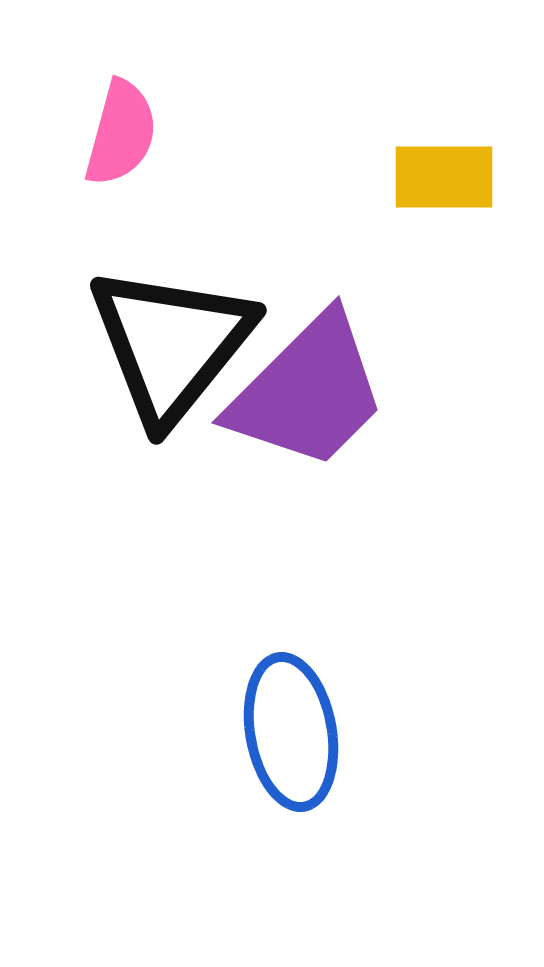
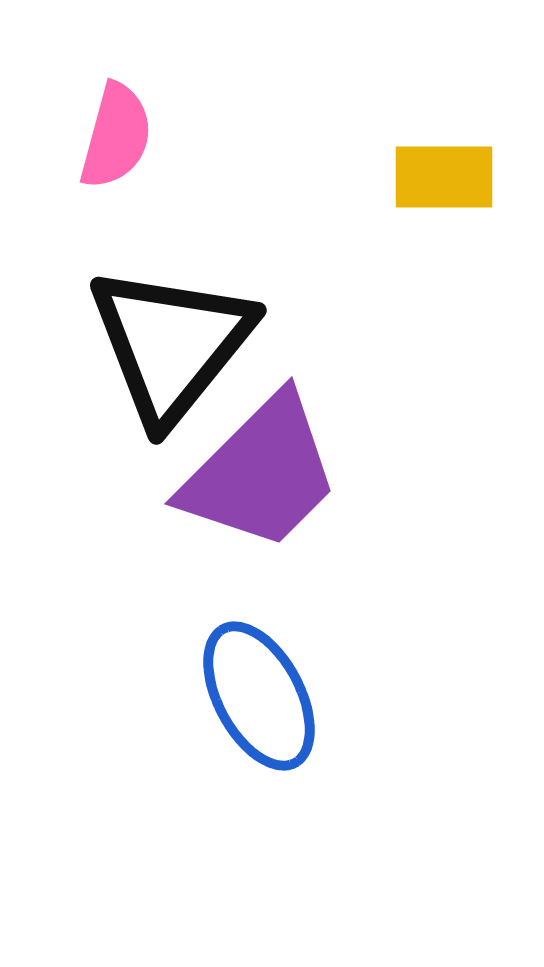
pink semicircle: moved 5 px left, 3 px down
purple trapezoid: moved 47 px left, 81 px down
blue ellipse: moved 32 px left, 36 px up; rotated 18 degrees counterclockwise
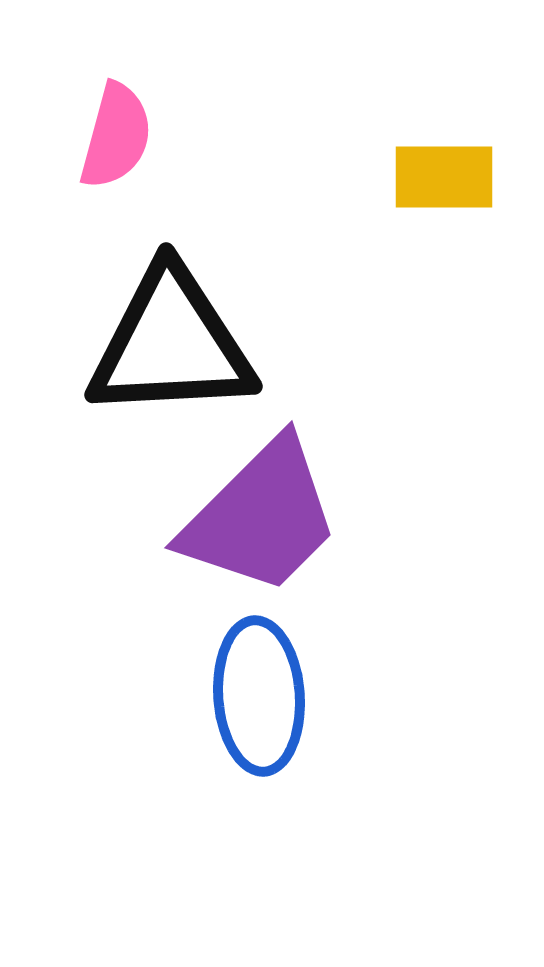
black triangle: rotated 48 degrees clockwise
purple trapezoid: moved 44 px down
blue ellipse: rotated 24 degrees clockwise
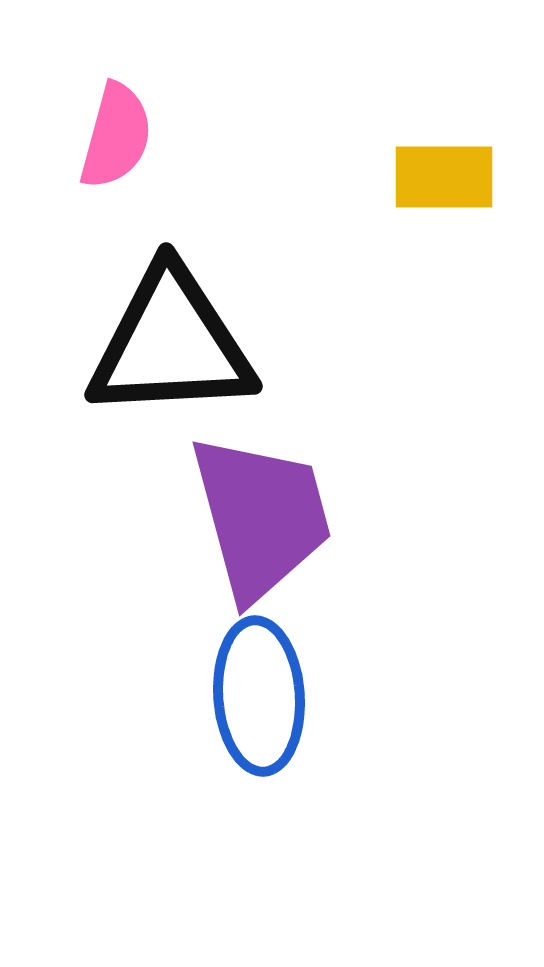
purple trapezoid: rotated 60 degrees counterclockwise
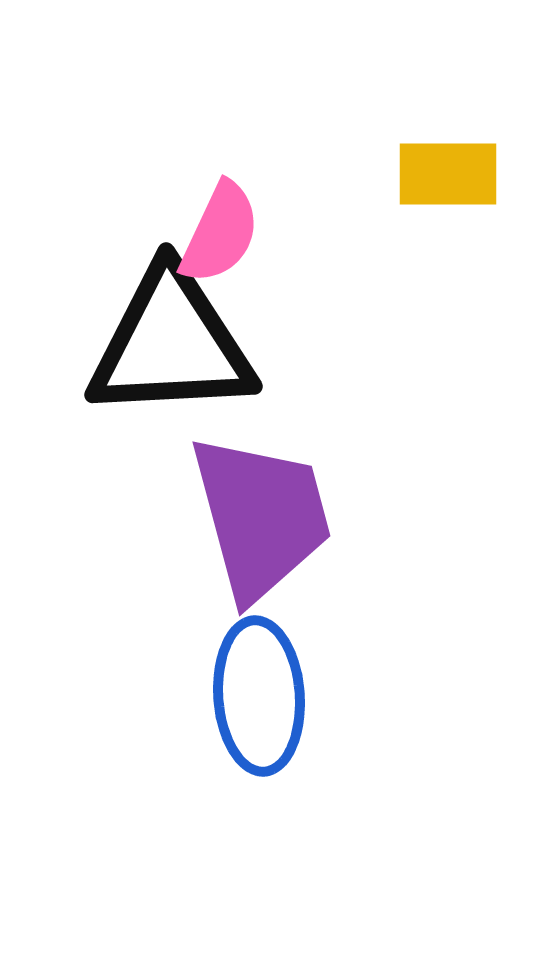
pink semicircle: moved 104 px right, 97 px down; rotated 10 degrees clockwise
yellow rectangle: moved 4 px right, 3 px up
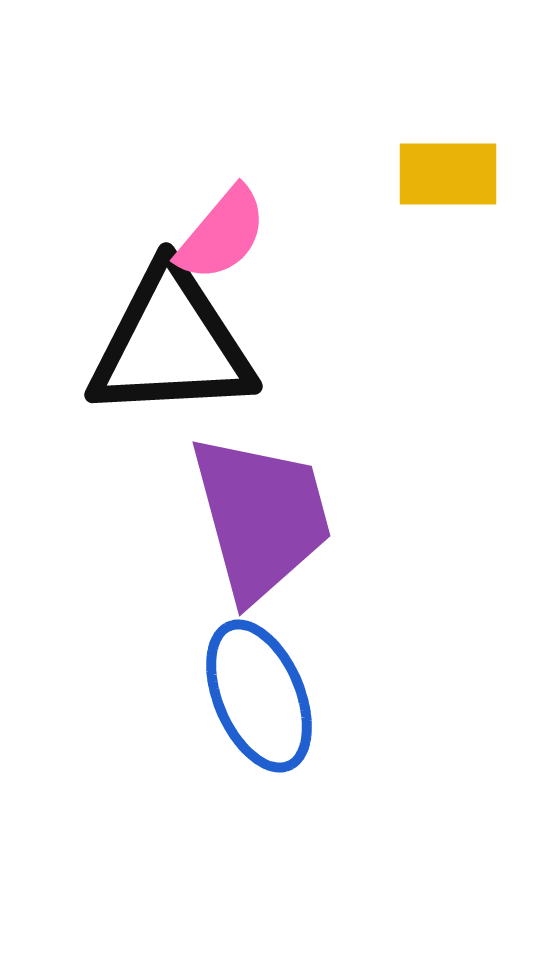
pink semicircle: moved 2 px right, 1 px down; rotated 15 degrees clockwise
blue ellipse: rotated 19 degrees counterclockwise
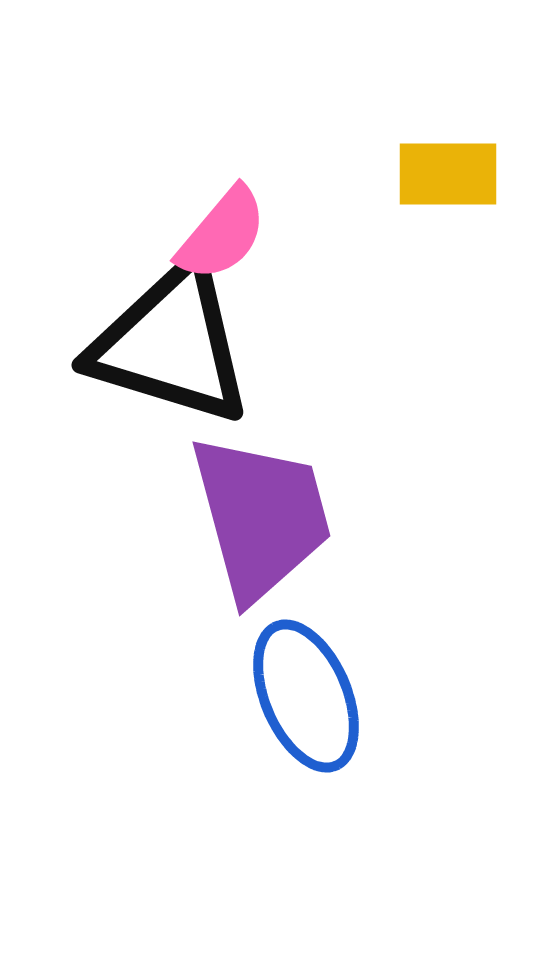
black triangle: rotated 20 degrees clockwise
blue ellipse: moved 47 px right
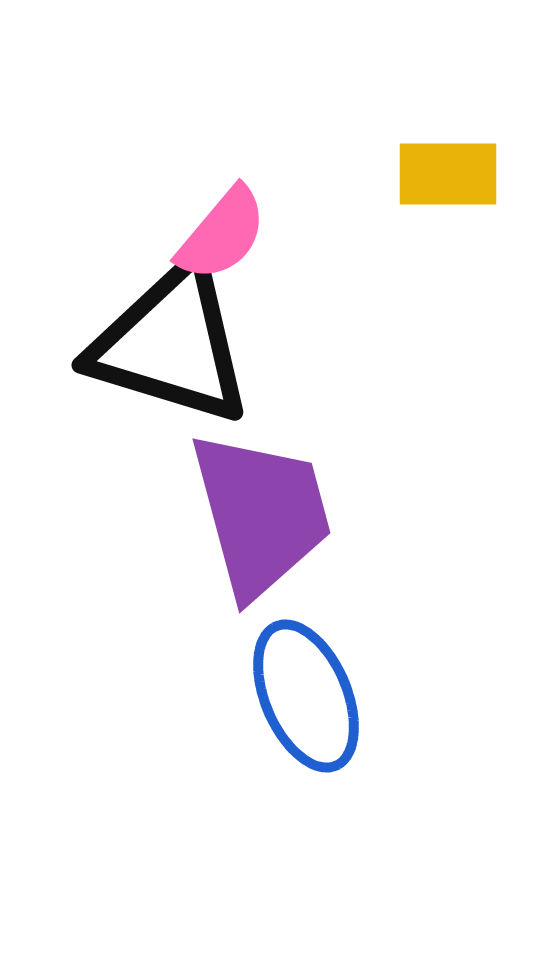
purple trapezoid: moved 3 px up
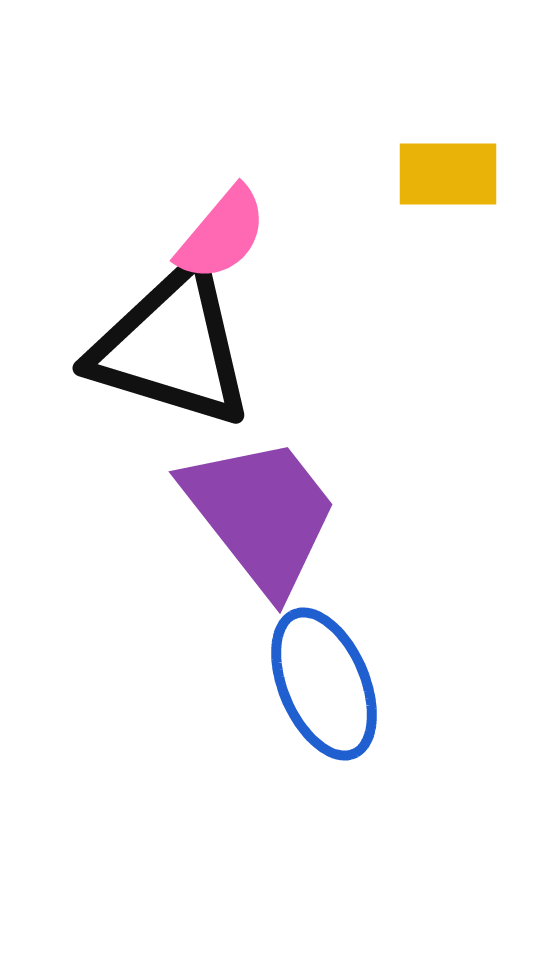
black triangle: moved 1 px right, 3 px down
purple trapezoid: rotated 23 degrees counterclockwise
blue ellipse: moved 18 px right, 12 px up
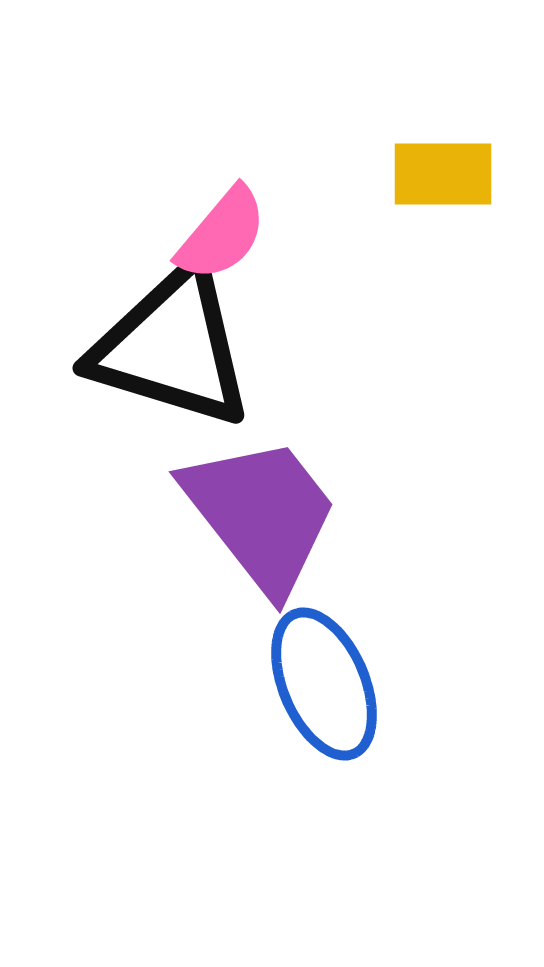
yellow rectangle: moved 5 px left
